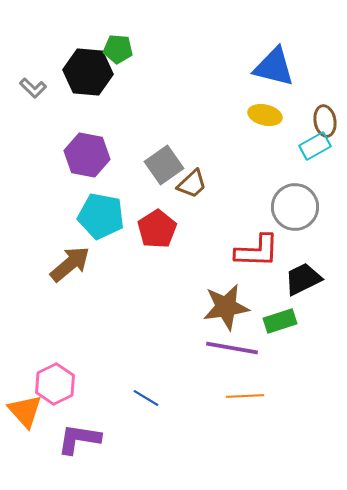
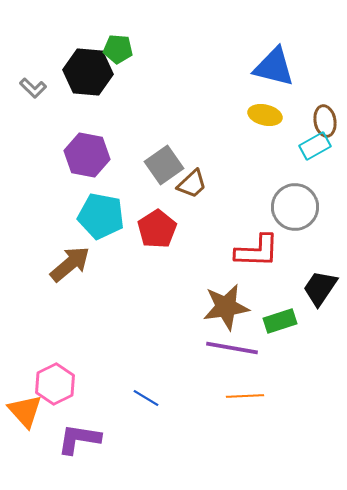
black trapezoid: moved 17 px right, 9 px down; rotated 30 degrees counterclockwise
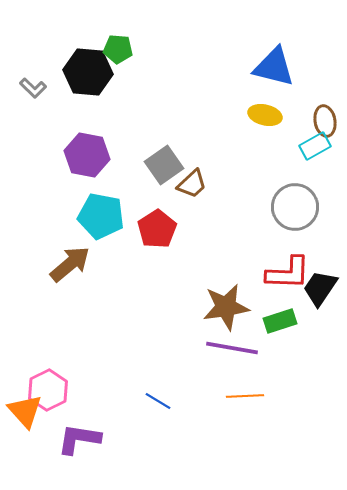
red L-shape: moved 31 px right, 22 px down
pink hexagon: moved 7 px left, 6 px down
blue line: moved 12 px right, 3 px down
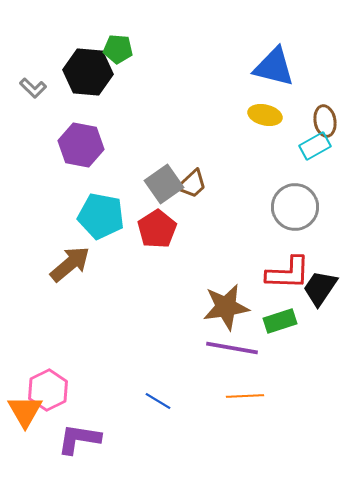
purple hexagon: moved 6 px left, 10 px up
gray square: moved 19 px down
orange triangle: rotated 12 degrees clockwise
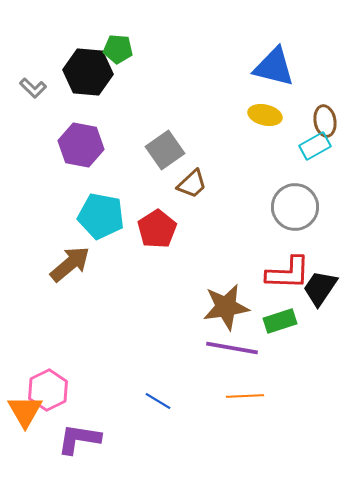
gray square: moved 1 px right, 34 px up
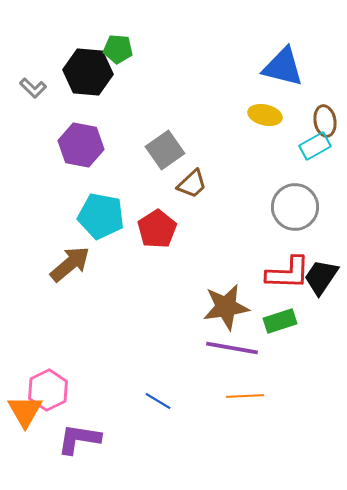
blue triangle: moved 9 px right
black trapezoid: moved 1 px right, 11 px up
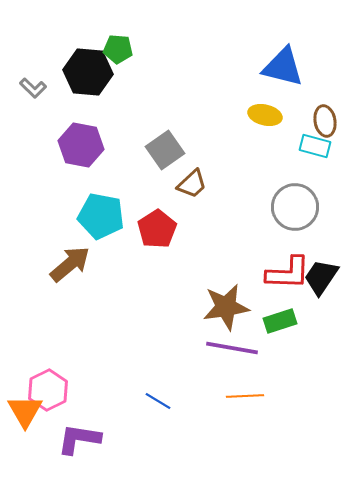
cyan rectangle: rotated 44 degrees clockwise
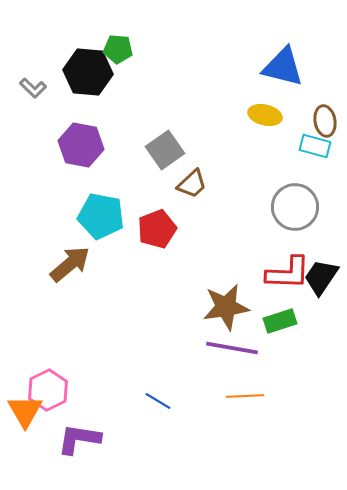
red pentagon: rotated 12 degrees clockwise
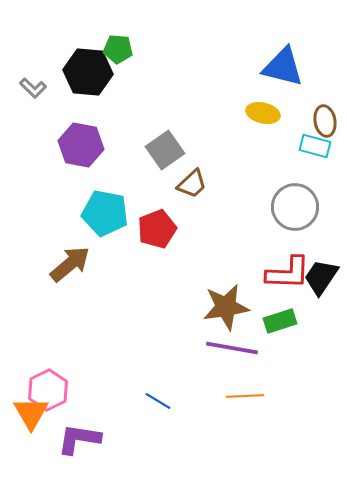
yellow ellipse: moved 2 px left, 2 px up
cyan pentagon: moved 4 px right, 3 px up
orange triangle: moved 6 px right, 2 px down
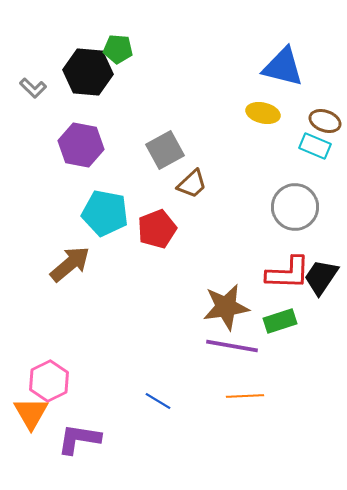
brown ellipse: rotated 60 degrees counterclockwise
cyan rectangle: rotated 8 degrees clockwise
gray square: rotated 6 degrees clockwise
purple line: moved 2 px up
pink hexagon: moved 1 px right, 9 px up
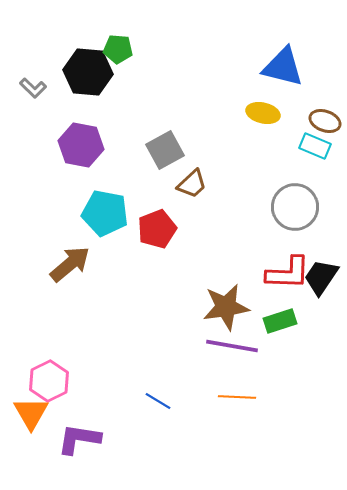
orange line: moved 8 px left, 1 px down; rotated 6 degrees clockwise
